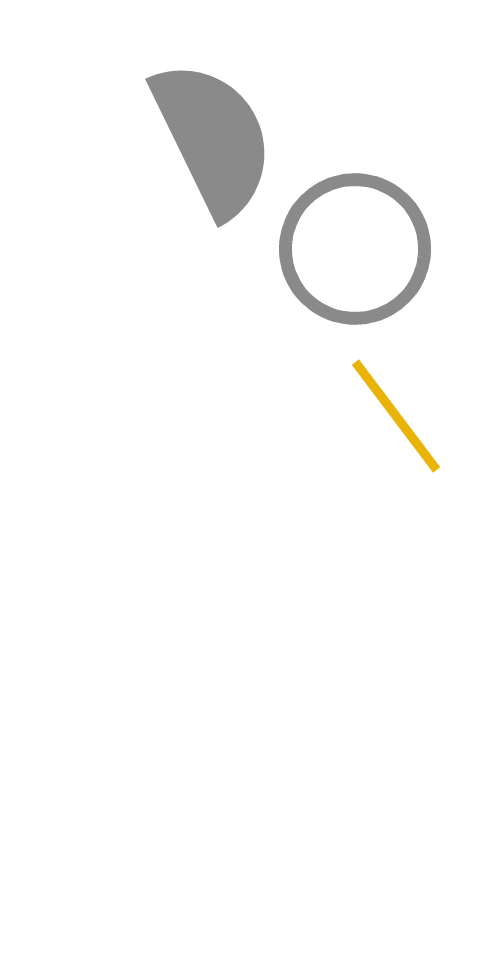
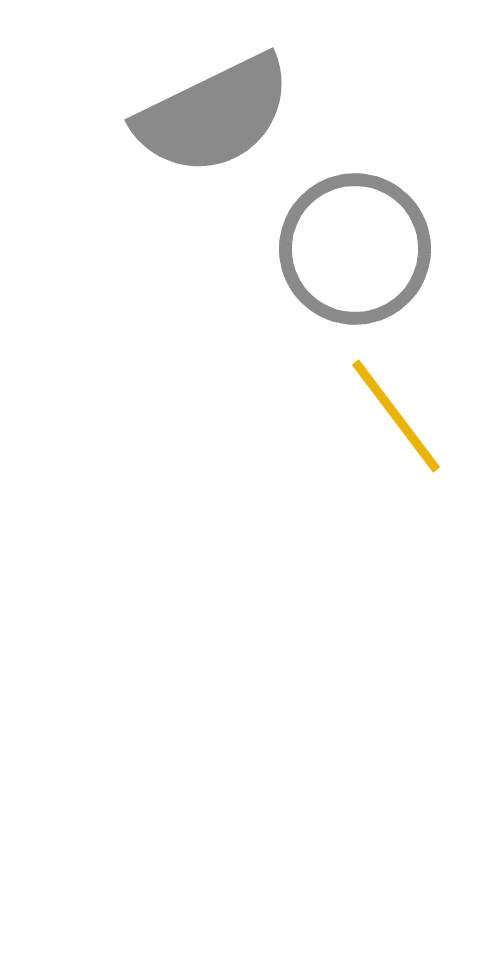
gray semicircle: moved 1 px right, 23 px up; rotated 90 degrees clockwise
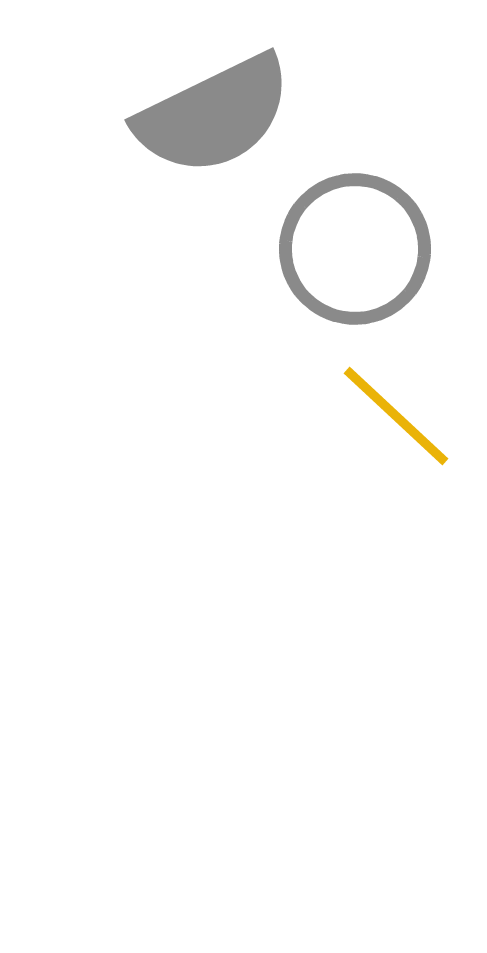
yellow line: rotated 10 degrees counterclockwise
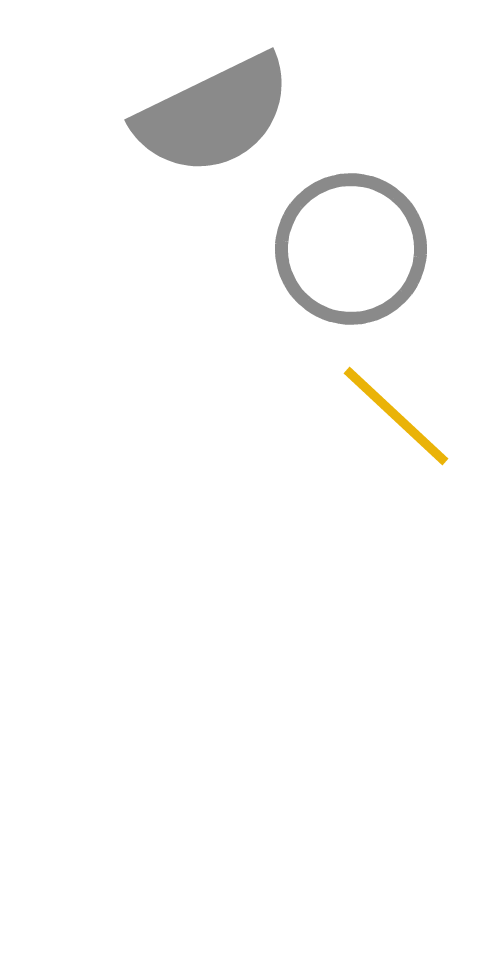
gray circle: moved 4 px left
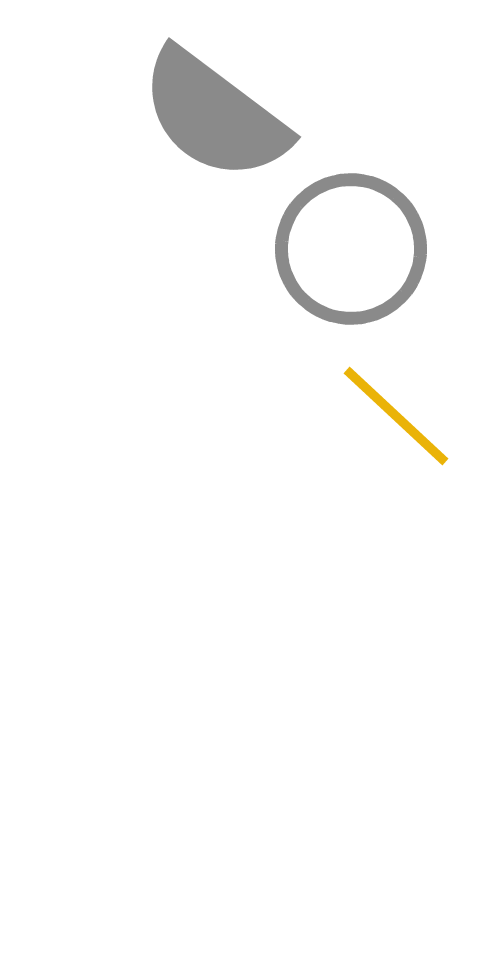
gray semicircle: rotated 63 degrees clockwise
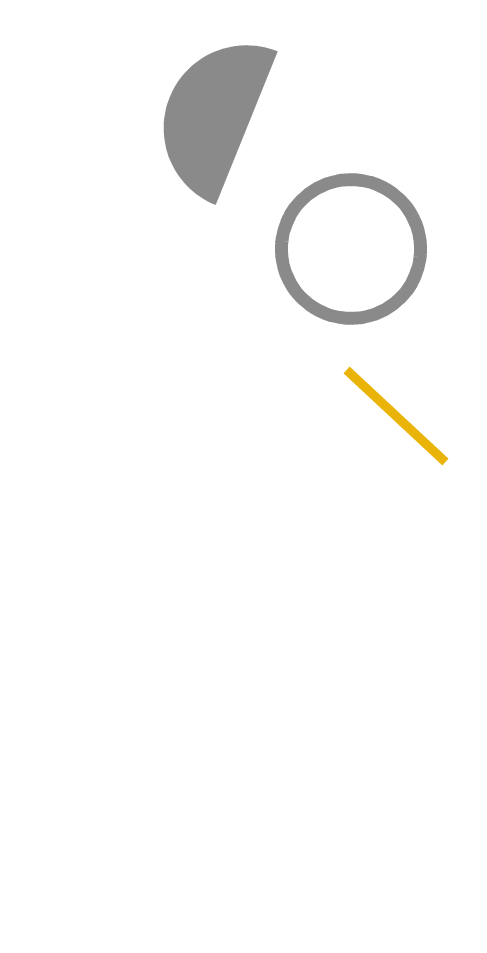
gray semicircle: rotated 75 degrees clockwise
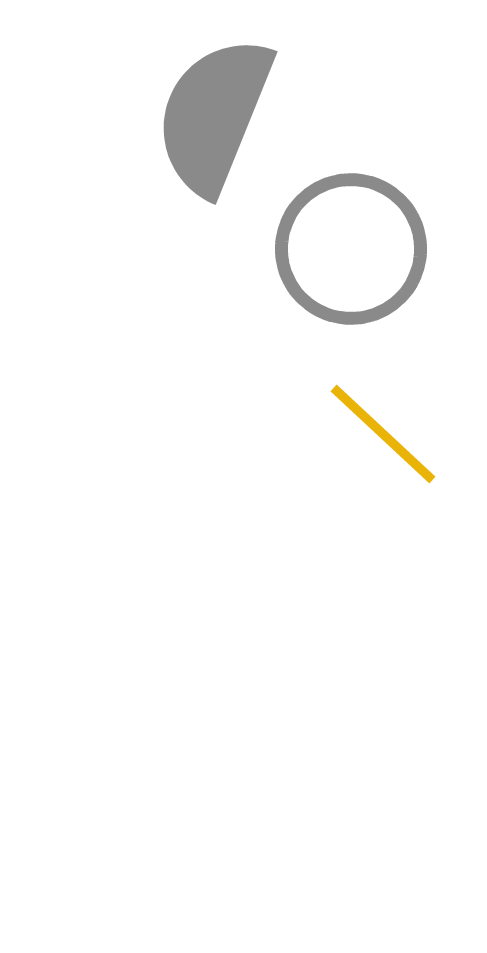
yellow line: moved 13 px left, 18 px down
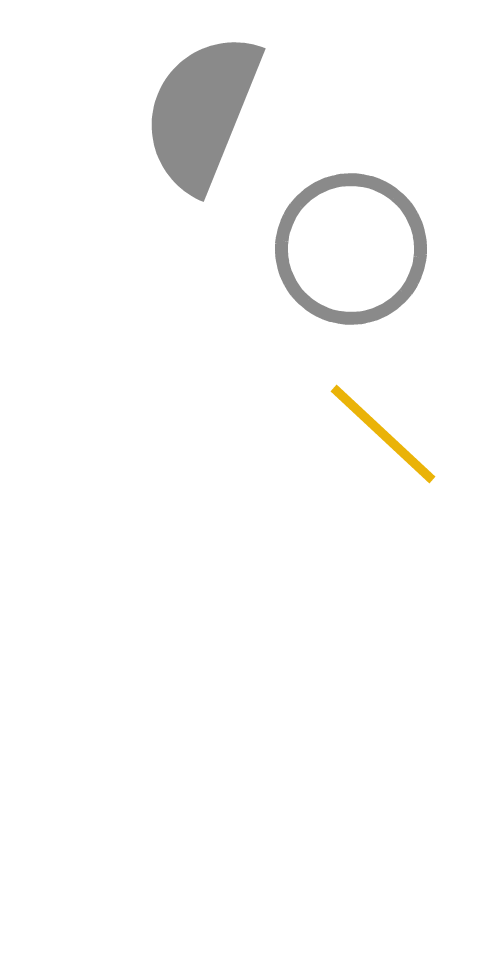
gray semicircle: moved 12 px left, 3 px up
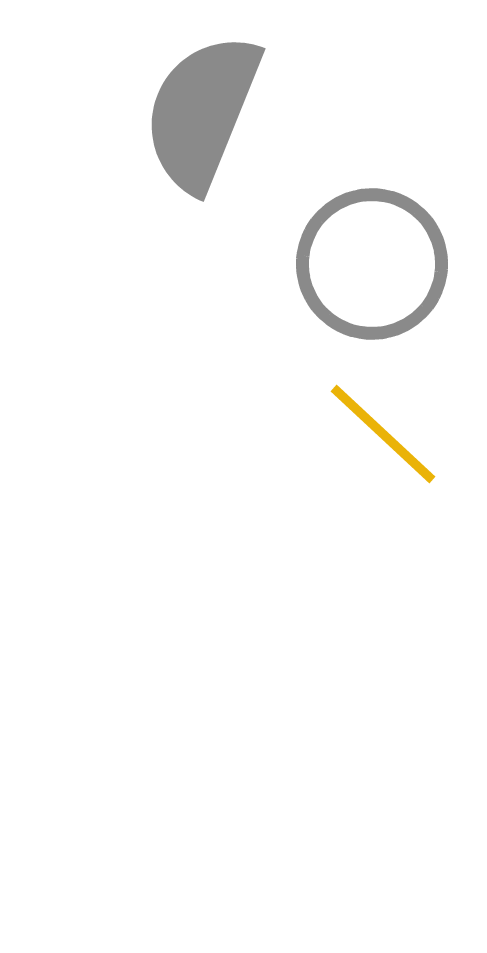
gray circle: moved 21 px right, 15 px down
